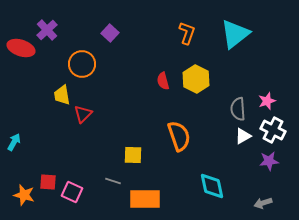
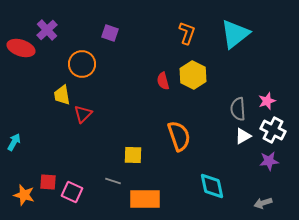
purple square: rotated 24 degrees counterclockwise
yellow hexagon: moved 3 px left, 4 px up
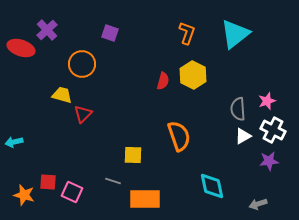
red semicircle: rotated 150 degrees counterclockwise
yellow trapezoid: rotated 115 degrees clockwise
cyan arrow: rotated 132 degrees counterclockwise
gray arrow: moved 5 px left, 1 px down
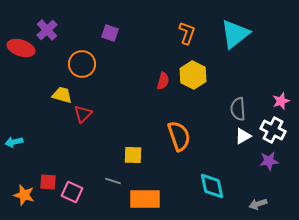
pink star: moved 14 px right
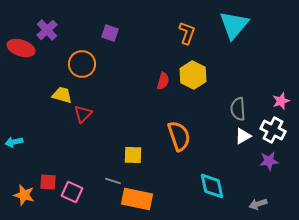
cyan triangle: moved 1 px left, 9 px up; rotated 12 degrees counterclockwise
orange rectangle: moved 8 px left; rotated 12 degrees clockwise
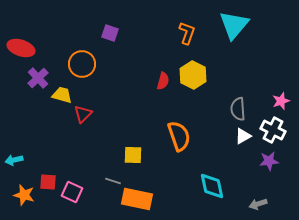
purple cross: moved 9 px left, 48 px down
cyan arrow: moved 18 px down
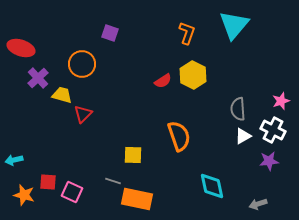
red semicircle: rotated 42 degrees clockwise
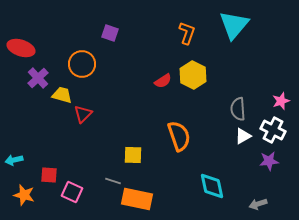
red square: moved 1 px right, 7 px up
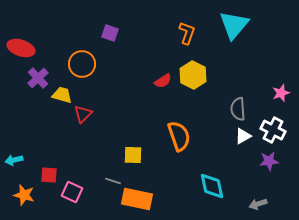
pink star: moved 8 px up
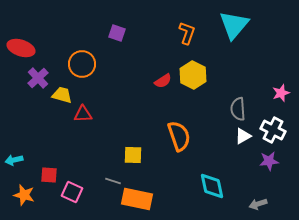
purple square: moved 7 px right
red triangle: rotated 42 degrees clockwise
